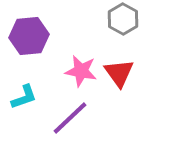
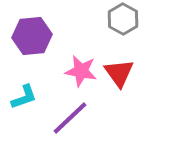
purple hexagon: moved 3 px right
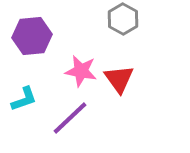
red triangle: moved 6 px down
cyan L-shape: moved 2 px down
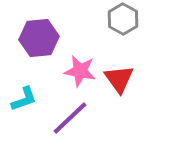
purple hexagon: moved 7 px right, 2 px down
pink star: moved 1 px left
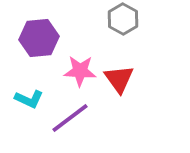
pink star: rotated 8 degrees counterclockwise
cyan L-shape: moved 5 px right; rotated 44 degrees clockwise
purple line: rotated 6 degrees clockwise
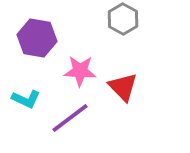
purple hexagon: moved 2 px left; rotated 15 degrees clockwise
red triangle: moved 4 px right, 8 px down; rotated 8 degrees counterclockwise
cyan L-shape: moved 3 px left
